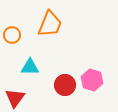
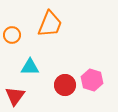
red triangle: moved 2 px up
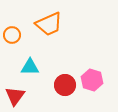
orange trapezoid: moved 1 px left; rotated 44 degrees clockwise
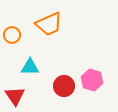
red circle: moved 1 px left, 1 px down
red triangle: rotated 10 degrees counterclockwise
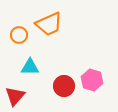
orange circle: moved 7 px right
red triangle: rotated 15 degrees clockwise
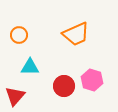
orange trapezoid: moved 27 px right, 10 px down
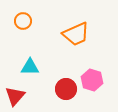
orange circle: moved 4 px right, 14 px up
red circle: moved 2 px right, 3 px down
